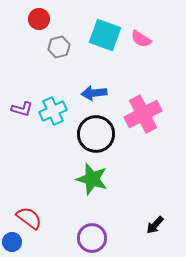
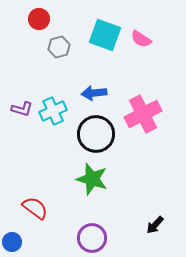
red semicircle: moved 6 px right, 10 px up
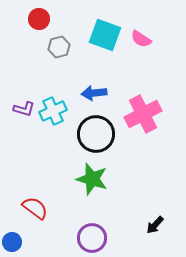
purple L-shape: moved 2 px right
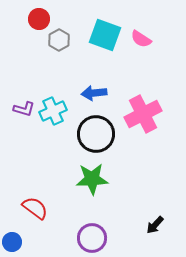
gray hexagon: moved 7 px up; rotated 15 degrees counterclockwise
green star: rotated 20 degrees counterclockwise
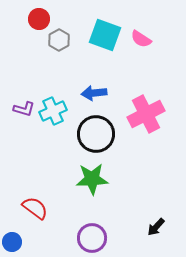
pink cross: moved 3 px right
black arrow: moved 1 px right, 2 px down
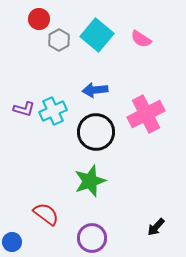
cyan square: moved 8 px left; rotated 20 degrees clockwise
blue arrow: moved 1 px right, 3 px up
black circle: moved 2 px up
green star: moved 2 px left, 2 px down; rotated 16 degrees counterclockwise
red semicircle: moved 11 px right, 6 px down
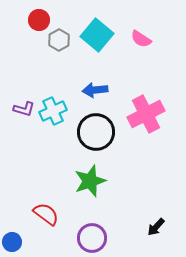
red circle: moved 1 px down
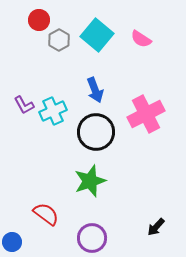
blue arrow: rotated 105 degrees counterclockwise
purple L-shape: moved 4 px up; rotated 45 degrees clockwise
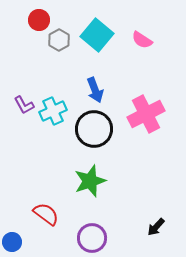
pink semicircle: moved 1 px right, 1 px down
black circle: moved 2 px left, 3 px up
